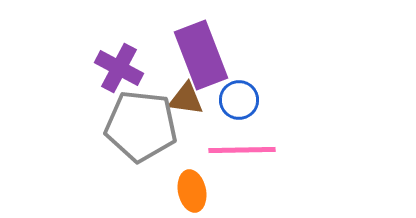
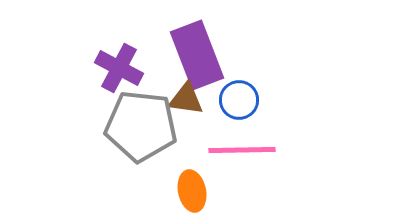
purple rectangle: moved 4 px left
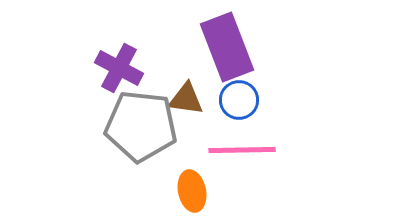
purple rectangle: moved 30 px right, 8 px up
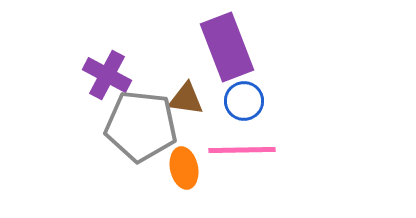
purple cross: moved 12 px left, 7 px down
blue circle: moved 5 px right, 1 px down
orange ellipse: moved 8 px left, 23 px up
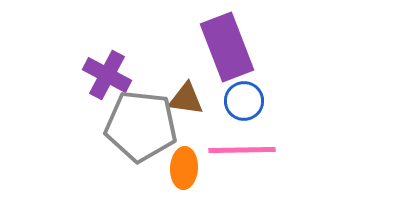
orange ellipse: rotated 15 degrees clockwise
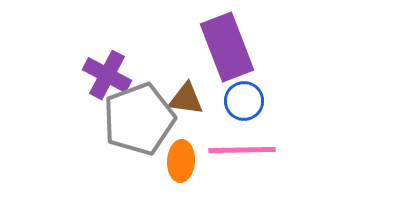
gray pentagon: moved 2 px left, 7 px up; rotated 26 degrees counterclockwise
orange ellipse: moved 3 px left, 7 px up
